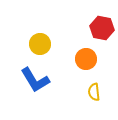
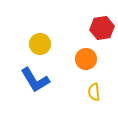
red hexagon: rotated 20 degrees counterclockwise
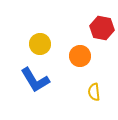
red hexagon: rotated 20 degrees clockwise
orange circle: moved 6 px left, 3 px up
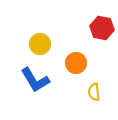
orange circle: moved 4 px left, 7 px down
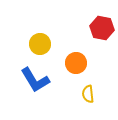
yellow semicircle: moved 6 px left, 2 px down
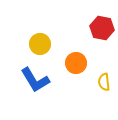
yellow semicircle: moved 16 px right, 12 px up
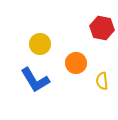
yellow semicircle: moved 2 px left, 1 px up
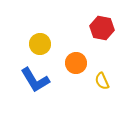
yellow semicircle: rotated 18 degrees counterclockwise
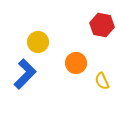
red hexagon: moved 3 px up
yellow circle: moved 2 px left, 2 px up
blue L-shape: moved 10 px left, 6 px up; rotated 104 degrees counterclockwise
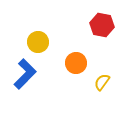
yellow semicircle: moved 1 px down; rotated 60 degrees clockwise
